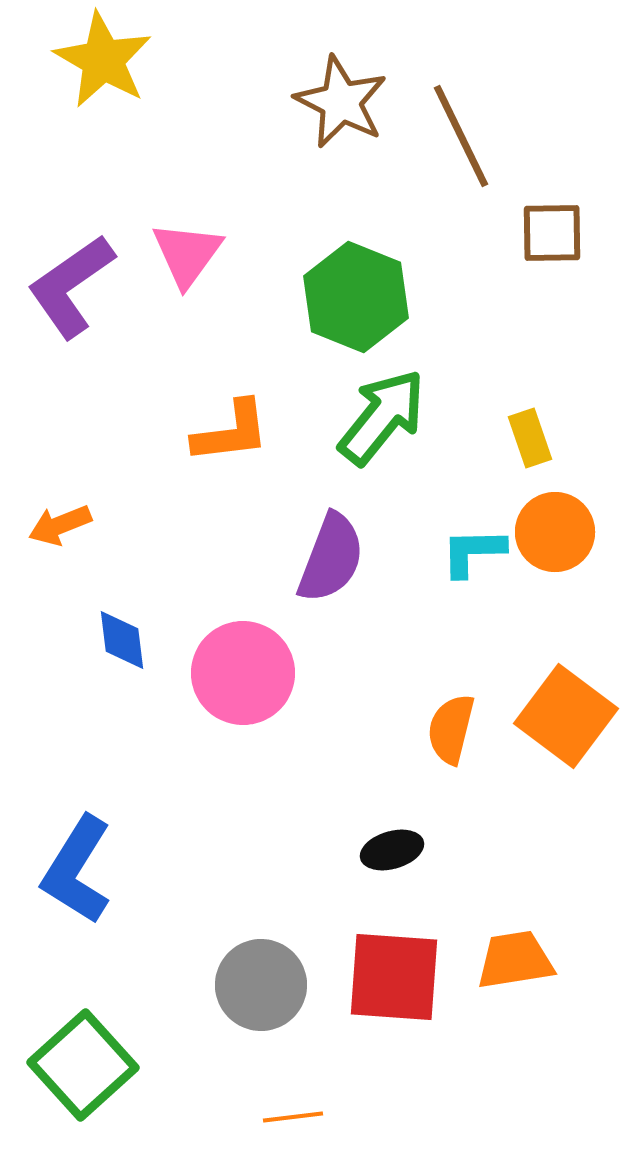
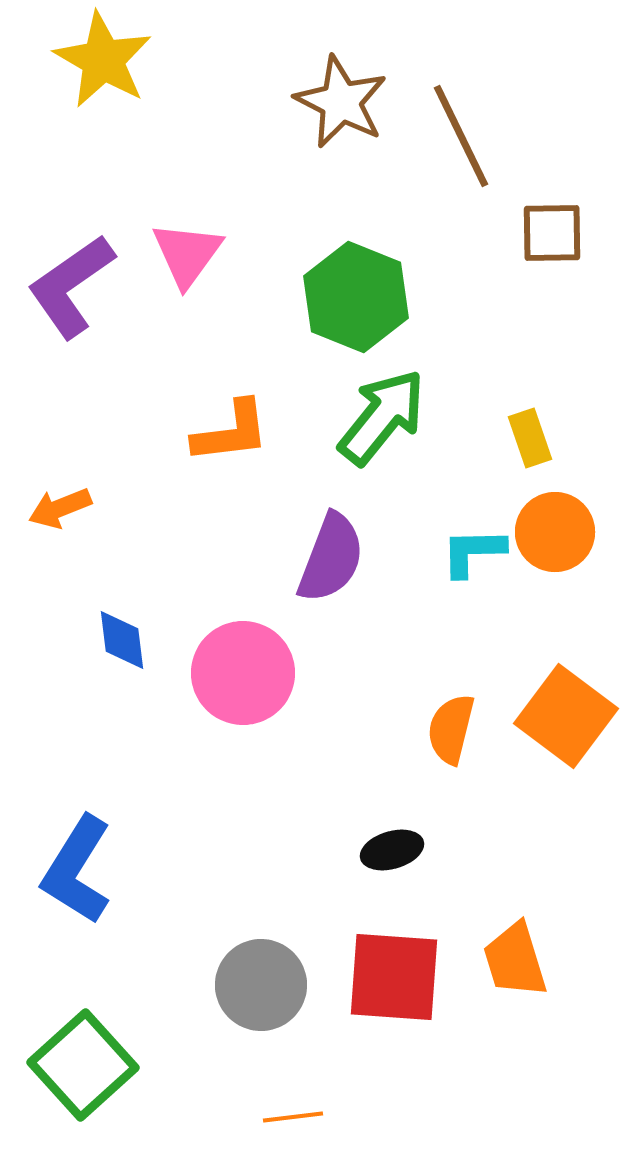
orange arrow: moved 17 px up
orange trapezoid: rotated 98 degrees counterclockwise
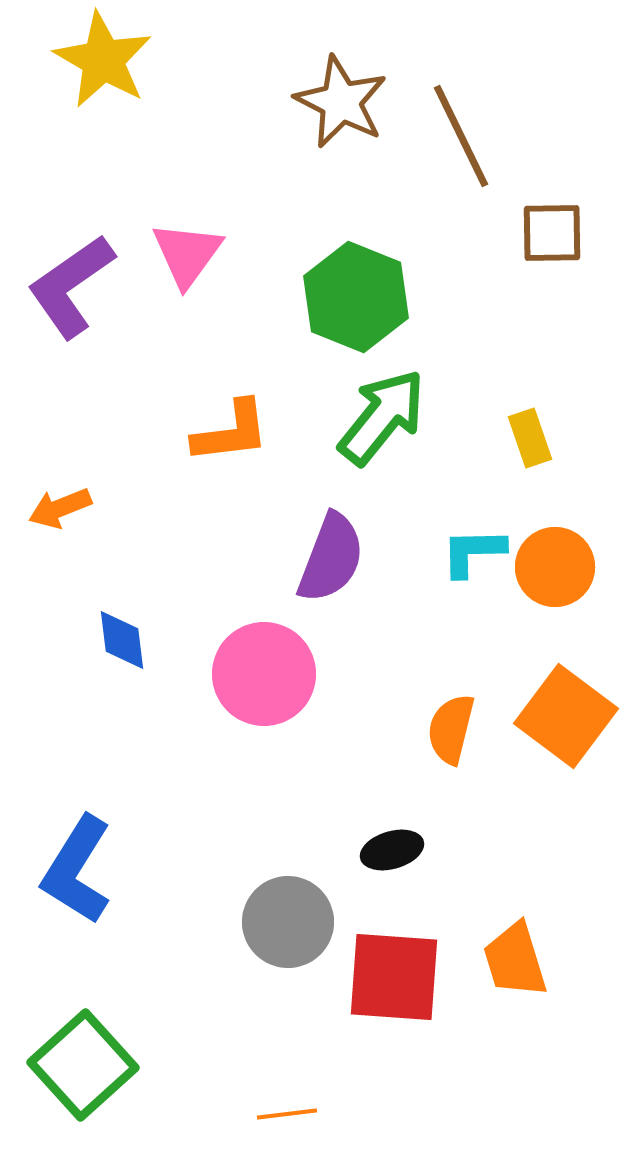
orange circle: moved 35 px down
pink circle: moved 21 px right, 1 px down
gray circle: moved 27 px right, 63 px up
orange line: moved 6 px left, 3 px up
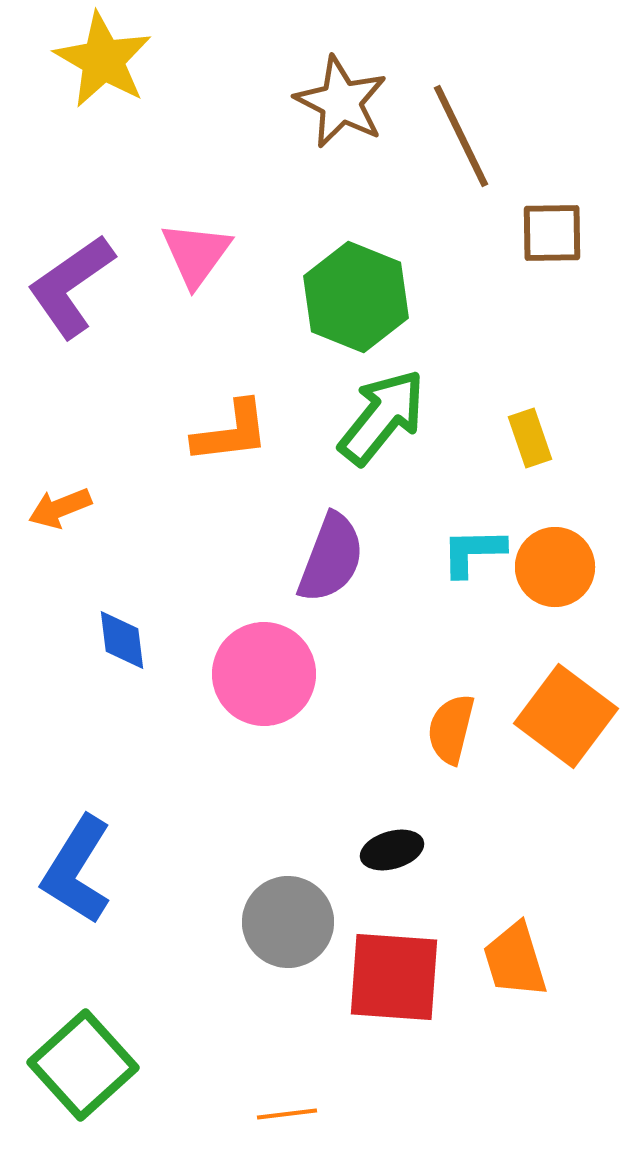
pink triangle: moved 9 px right
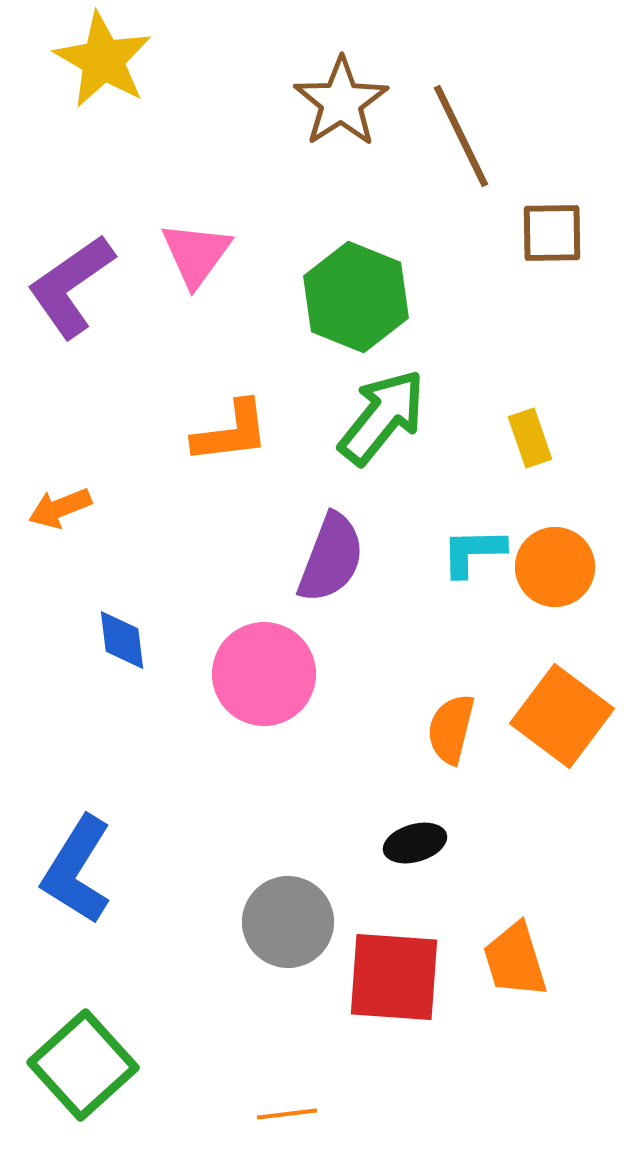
brown star: rotated 12 degrees clockwise
orange square: moved 4 px left
black ellipse: moved 23 px right, 7 px up
